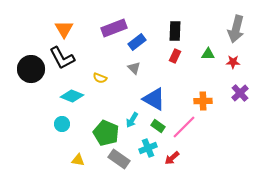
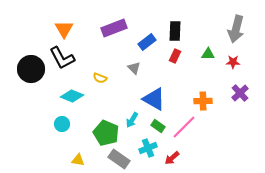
blue rectangle: moved 10 px right
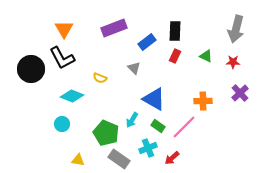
green triangle: moved 2 px left, 2 px down; rotated 24 degrees clockwise
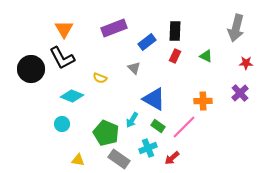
gray arrow: moved 1 px up
red star: moved 13 px right, 1 px down
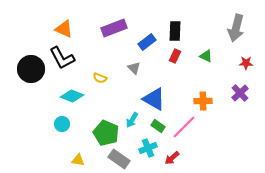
orange triangle: rotated 36 degrees counterclockwise
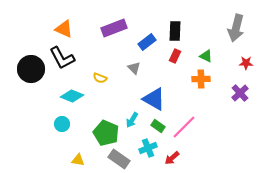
orange cross: moved 2 px left, 22 px up
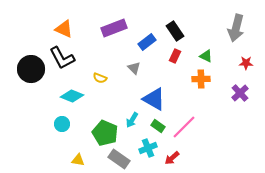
black rectangle: rotated 36 degrees counterclockwise
green pentagon: moved 1 px left
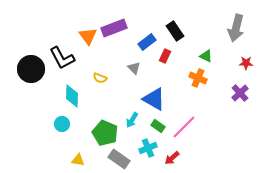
orange triangle: moved 24 px right, 7 px down; rotated 30 degrees clockwise
red rectangle: moved 10 px left
orange cross: moved 3 px left, 1 px up; rotated 24 degrees clockwise
cyan diamond: rotated 70 degrees clockwise
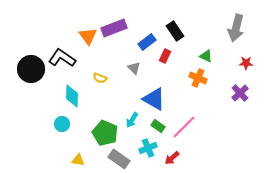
black L-shape: rotated 152 degrees clockwise
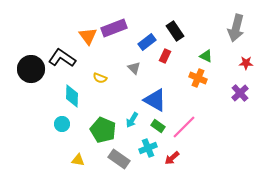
blue triangle: moved 1 px right, 1 px down
green pentagon: moved 2 px left, 3 px up
